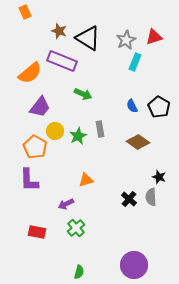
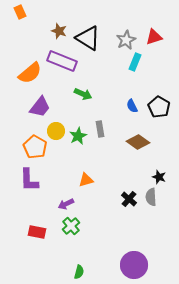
orange rectangle: moved 5 px left
yellow circle: moved 1 px right
green cross: moved 5 px left, 2 px up
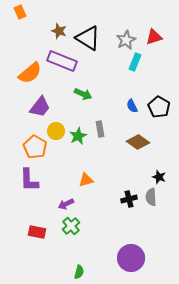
black cross: rotated 35 degrees clockwise
purple circle: moved 3 px left, 7 px up
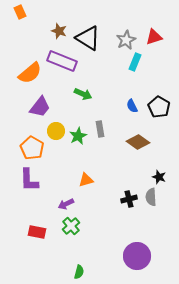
orange pentagon: moved 3 px left, 1 px down
purple circle: moved 6 px right, 2 px up
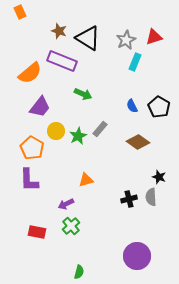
gray rectangle: rotated 49 degrees clockwise
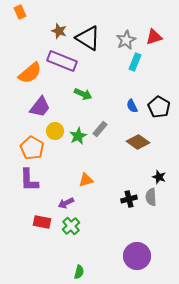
yellow circle: moved 1 px left
purple arrow: moved 1 px up
red rectangle: moved 5 px right, 10 px up
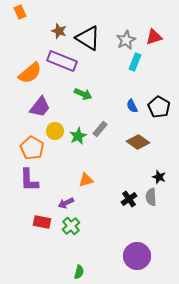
black cross: rotated 21 degrees counterclockwise
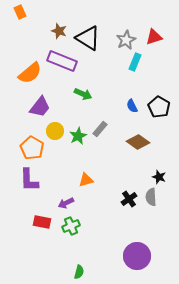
green cross: rotated 18 degrees clockwise
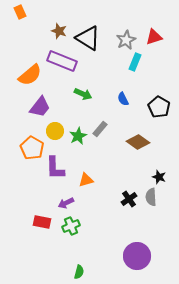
orange semicircle: moved 2 px down
blue semicircle: moved 9 px left, 7 px up
purple L-shape: moved 26 px right, 12 px up
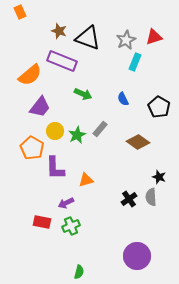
black triangle: rotated 12 degrees counterclockwise
green star: moved 1 px left, 1 px up
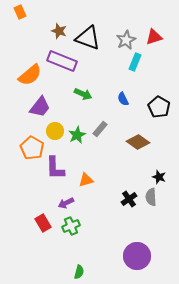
red rectangle: moved 1 px right, 1 px down; rotated 48 degrees clockwise
